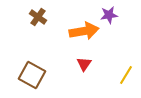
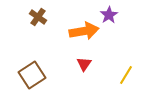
purple star: rotated 24 degrees counterclockwise
brown square: rotated 28 degrees clockwise
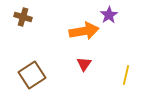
brown cross: moved 15 px left; rotated 18 degrees counterclockwise
yellow line: rotated 18 degrees counterclockwise
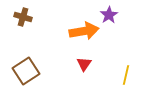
brown square: moved 6 px left, 4 px up
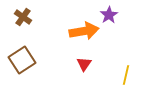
brown cross: rotated 18 degrees clockwise
brown square: moved 4 px left, 11 px up
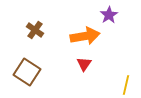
brown cross: moved 12 px right, 13 px down
orange arrow: moved 1 px right, 5 px down
brown square: moved 5 px right, 12 px down; rotated 24 degrees counterclockwise
yellow line: moved 10 px down
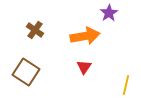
purple star: moved 2 px up
red triangle: moved 3 px down
brown square: moved 1 px left
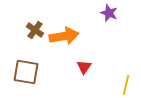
purple star: rotated 18 degrees counterclockwise
orange arrow: moved 21 px left
brown square: rotated 24 degrees counterclockwise
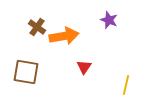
purple star: moved 7 px down
brown cross: moved 2 px right, 3 px up
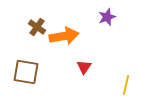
purple star: moved 2 px left, 3 px up; rotated 30 degrees clockwise
